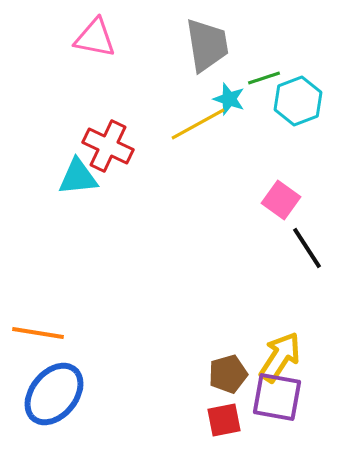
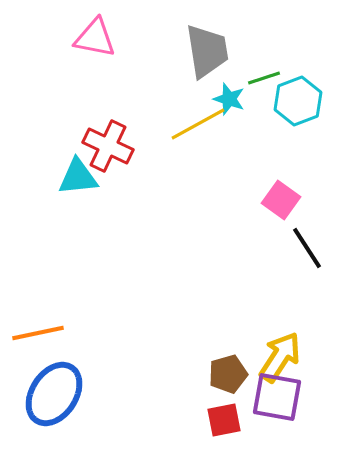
gray trapezoid: moved 6 px down
orange line: rotated 21 degrees counterclockwise
blue ellipse: rotated 6 degrees counterclockwise
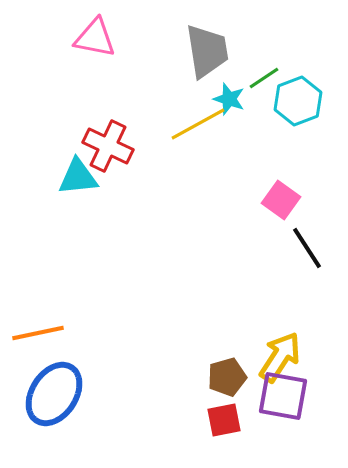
green line: rotated 16 degrees counterclockwise
brown pentagon: moved 1 px left, 3 px down
purple square: moved 6 px right, 1 px up
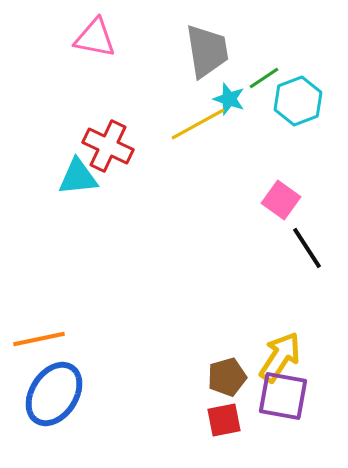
orange line: moved 1 px right, 6 px down
